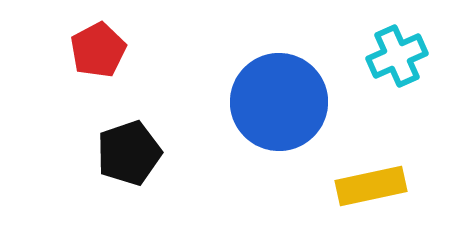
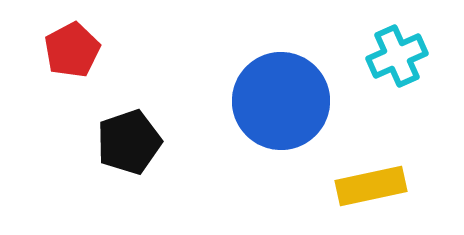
red pentagon: moved 26 px left
blue circle: moved 2 px right, 1 px up
black pentagon: moved 11 px up
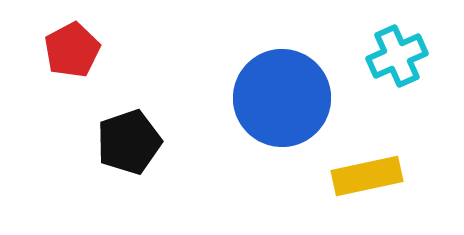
blue circle: moved 1 px right, 3 px up
yellow rectangle: moved 4 px left, 10 px up
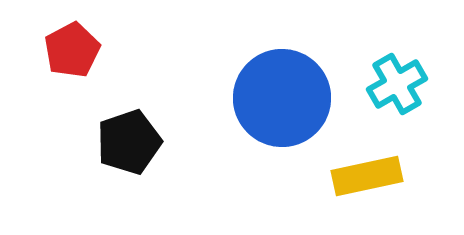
cyan cross: moved 28 px down; rotated 6 degrees counterclockwise
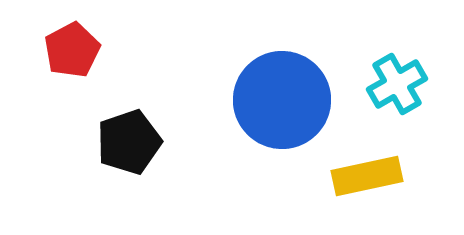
blue circle: moved 2 px down
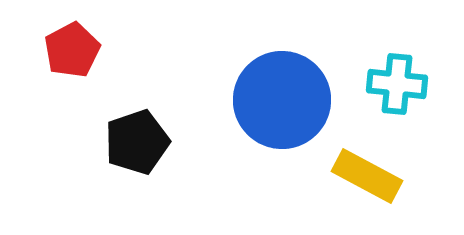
cyan cross: rotated 36 degrees clockwise
black pentagon: moved 8 px right
yellow rectangle: rotated 40 degrees clockwise
